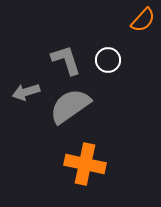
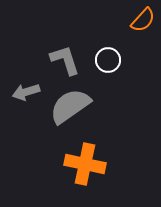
gray L-shape: moved 1 px left
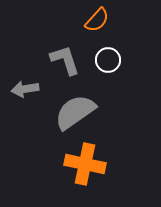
orange semicircle: moved 46 px left
gray arrow: moved 1 px left, 3 px up; rotated 8 degrees clockwise
gray semicircle: moved 5 px right, 6 px down
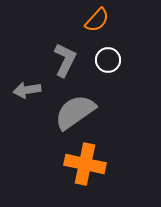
gray L-shape: rotated 44 degrees clockwise
gray arrow: moved 2 px right, 1 px down
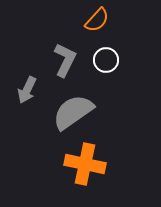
white circle: moved 2 px left
gray arrow: rotated 56 degrees counterclockwise
gray semicircle: moved 2 px left
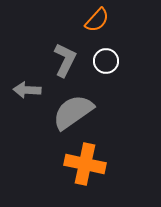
white circle: moved 1 px down
gray arrow: rotated 68 degrees clockwise
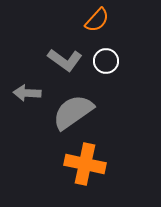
gray L-shape: rotated 100 degrees clockwise
gray arrow: moved 3 px down
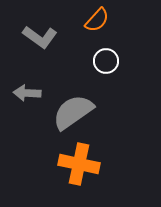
gray L-shape: moved 25 px left, 23 px up
orange cross: moved 6 px left
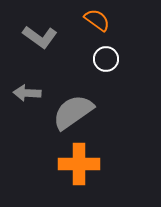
orange semicircle: rotated 96 degrees counterclockwise
white circle: moved 2 px up
orange cross: rotated 12 degrees counterclockwise
